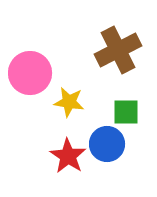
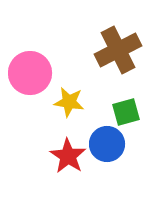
green square: rotated 16 degrees counterclockwise
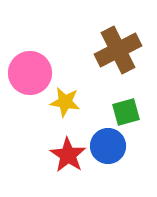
yellow star: moved 4 px left
blue circle: moved 1 px right, 2 px down
red star: moved 1 px up
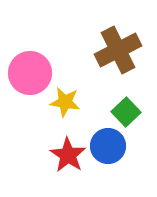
green square: rotated 28 degrees counterclockwise
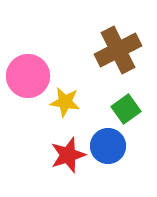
pink circle: moved 2 px left, 3 px down
green square: moved 3 px up; rotated 8 degrees clockwise
red star: rotated 21 degrees clockwise
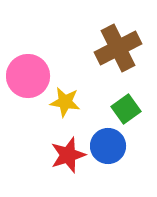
brown cross: moved 2 px up
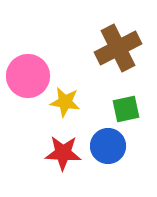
green square: rotated 24 degrees clockwise
red star: moved 5 px left, 2 px up; rotated 21 degrees clockwise
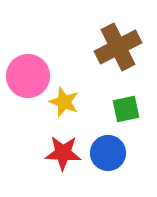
brown cross: moved 1 px up
yellow star: moved 1 px left; rotated 12 degrees clockwise
blue circle: moved 7 px down
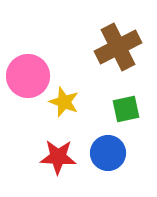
red star: moved 5 px left, 4 px down
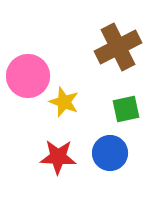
blue circle: moved 2 px right
